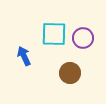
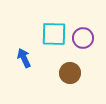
blue arrow: moved 2 px down
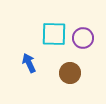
blue arrow: moved 5 px right, 5 px down
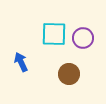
blue arrow: moved 8 px left, 1 px up
brown circle: moved 1 px left, 1 px down
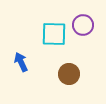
purple circle: moved 13 px up
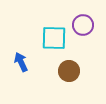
cyan square: moved 4 px down
brown circle: moved 3 px up
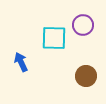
brown circle: moved 17 px right, 5 px down
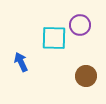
purple circle: moved 3 px left
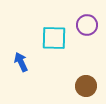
purple circle: moved 7 px right
brown circle: moved 10 px down
